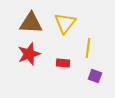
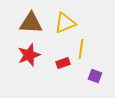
yellow triangle: rotated 30 degrees clockwise
yellow line: moved 7 px left, 1 px down
red star: moved 1 px down
red rectangle: rotated 24 degrees counterclockwise
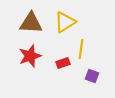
yellow triangle: moved 1 px up; rotated 10 degrees counterclockwise
red star: moved 1 px right, 1 px down
purple square: moved 3 px left
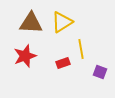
yellow triangle: moved 3 px left
yellow line: rotated 18 degrees counterclockwise
red star: moved 5 px left
purple square: moved 8 px right, 4 px up
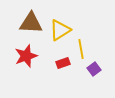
yellow triangle: moved 2 px left, 8 px down
red star: moved 1 px right
purple square: moved 6 px left, 3 px up; rotated 32 degrees clockwise
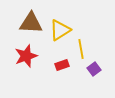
red rectangle: moved 1 px left, 2 px down
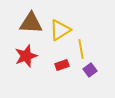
purple square: moved 4 px left, 1 px down
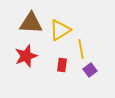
red rectangle: rotated 64 degrees counterclockwise
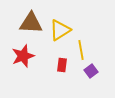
yellow line: moved 1 px down
red star: moved 3 px left
purple square: moved 1 px right, 1 px down
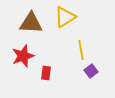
yellow triangle: moved 5 px right, 13 px up
red rectangle: moved 16 px left, 8 px down
